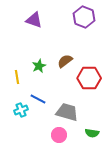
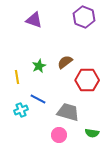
brown semicircle: moved 1 px down
red hexagon: moved 2 px left, 2 px down
gray trapezoid: moved 1 px right
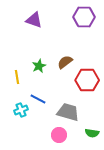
purple hexagon: rotated 20 degrees counterclockwise
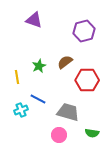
purple hexagon: moved 14 px down; rotated 15 degrees counterclockwise
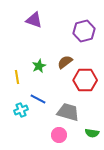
red hexagon: moved 2 px left
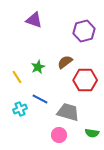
green star: moved 1 px left, 1 px down
yellow line: rotated 24 degrees counterclockwise
blue line: moved 2 px right
cyan cross: moved 1 px left, 1 px up
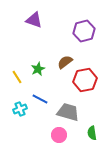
green star: moved 2 px down
red hexagon: rotated 10 degrees counterclockwise
green semicircle: rotated 72 degrees clockwise
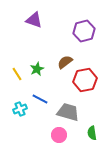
green star: moved 1 px left
yellow line: moved 3 px up
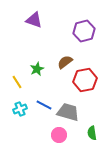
yellow line: moved 8 px down
blue line: moved 4 px right, 6 px down
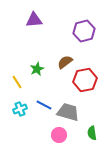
purple triangle: rotated 24 degrees counterclockwise
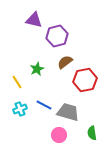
purple triangle: rotated 18 degrees clockwise
purple hexagon: moved 27 px left, 5 px down
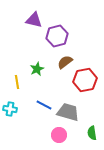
yellow line: rotated 24 degrees clockwise
cyan cross: moved 10 px left; rotated 32 degrees clockwise
